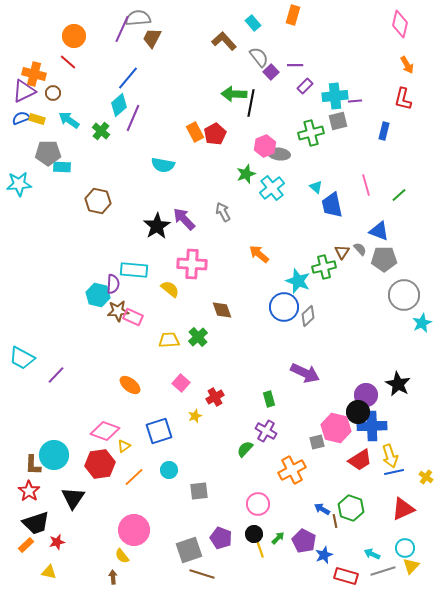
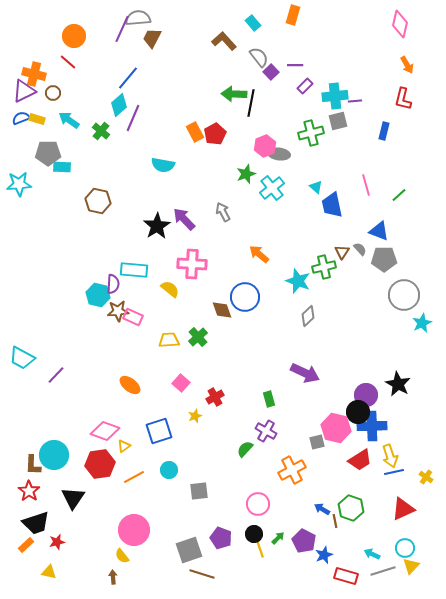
blue circle at (284, 307): moved 39 px left, 10 px up
orange line at (134, 477): rotated 15 degrees clockwise
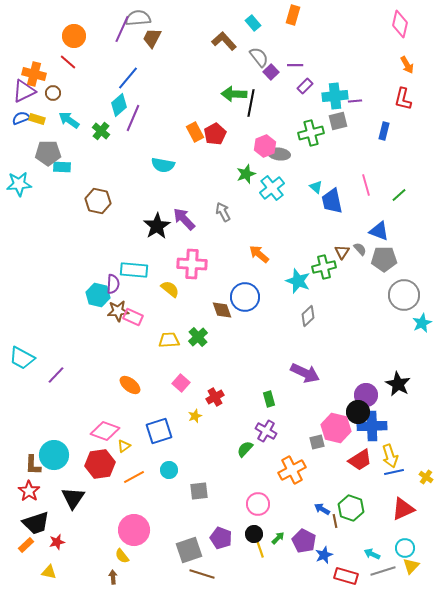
blue trapezoid at (332, 205): moved 4 px up
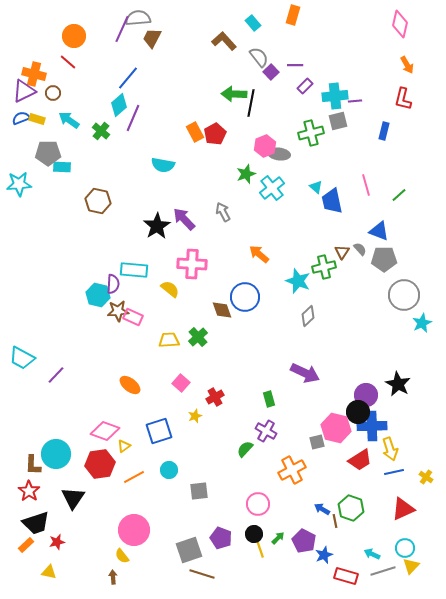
cyan circle at (54, 455): moved 2 px right, 1 px up
yellow arrow at (390, 456): moved 7 px up
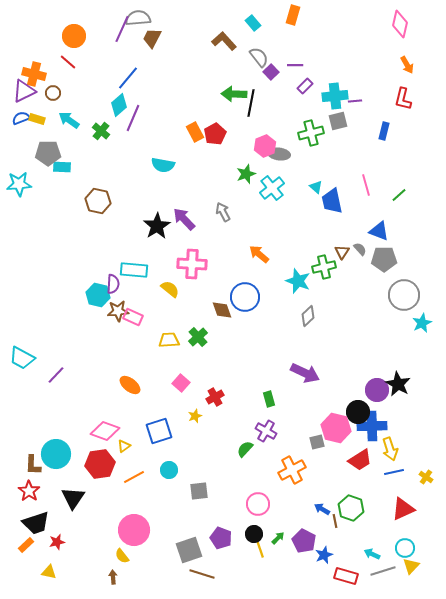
purple circle at (366, 395): moved 11 px right, 5 px up
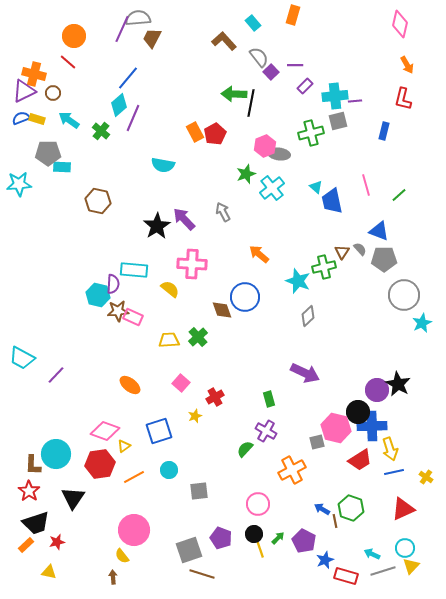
blue star at (324, 555): moved 1 px right, 5 px down
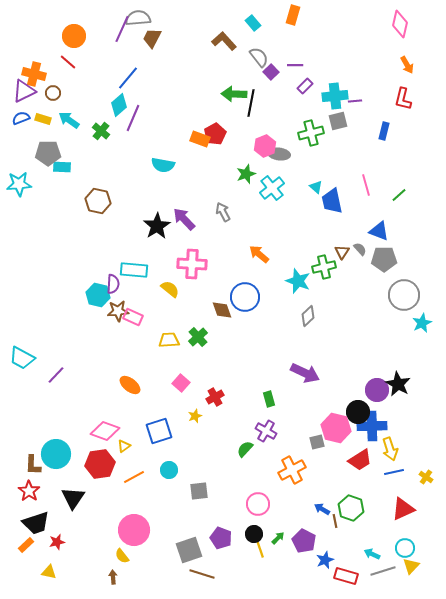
yellow rectangle at (37, 119): moved 6 px right
orange rectangle at (195, 132): moved 5 px right, 7 px down; rotated 42 degrees counterclockwise
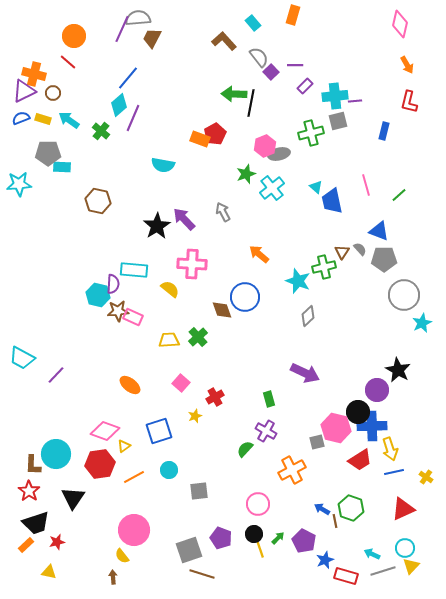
red L-shape at (403, 99): moved 6 px right, 3 px down
gray ellipse at (279, 154): rotated 20 degrees counterclockwise
black star at (398, 384): moved 14 px up
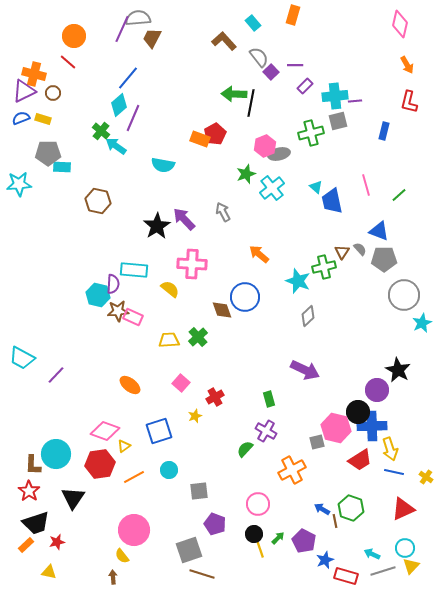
cyan arrow at (69, 120): moved 47 px right, 26 px down
purple arrow at (305, 373): moved 3 px up
blue line at (394, 472): rotated 24 degrees clockwise
purple pentagon at (221, 538): moved 6 px left, 14 px up
